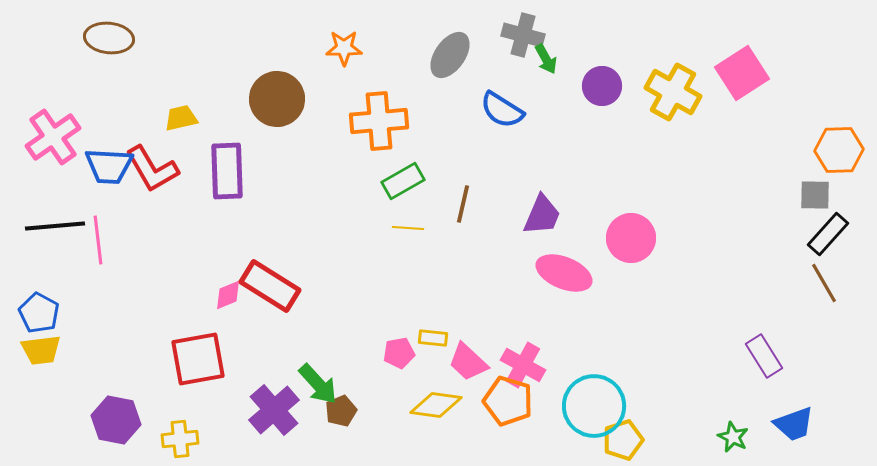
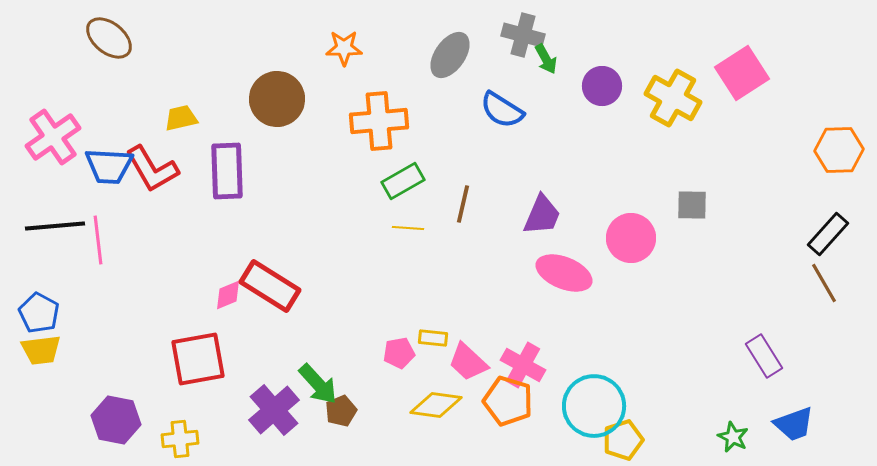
brown ellipse at (109, 38): rotated 33 degrees clockwise
yellow cross at (673, 92): moved 6 px down
gray square at (815, 195): moved 123 px left, 10 px down
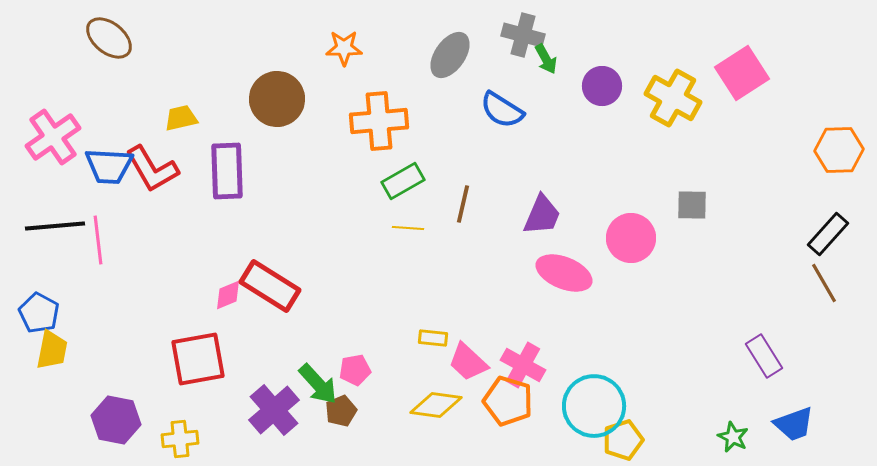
yellow trapezoid at (41, 350): moved 11 px right; rotated 72 degrees counterclockwise
pink pentagon at (399, 353): moved 44 px left, 17 px down
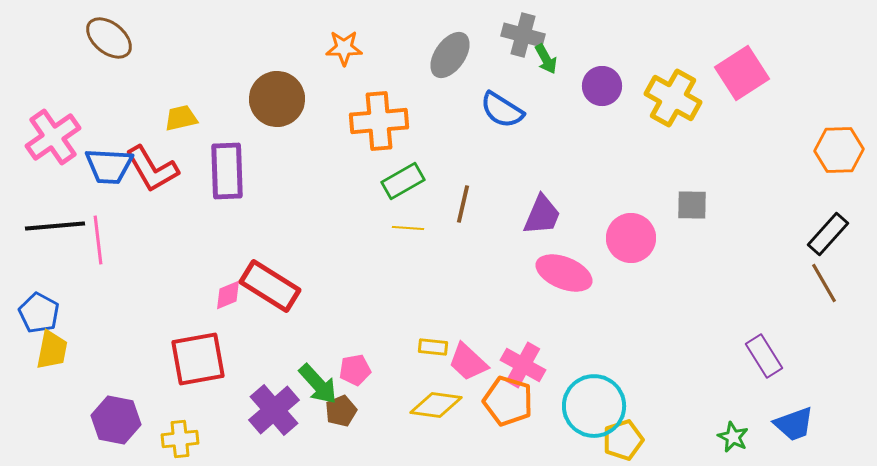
yellow rectangle at (433, 338): moved 9 px down
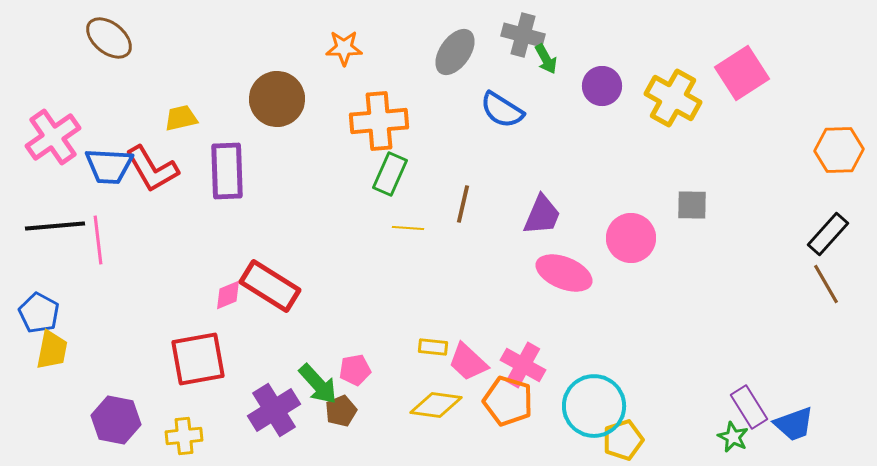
gray ellipse at (450, 55): moved 5 px right, 3 px up
green rectangle at (403, 181): moved 13 px left, 7 px up; rotated 36 degrees counterclockwise
brown line at (824, 283): moved 2 px right, 1 px down
purple rectangle at (764, 356): moved 15 px left, 51 px down
purple cross at (274, 410): rotated 9 degrees clockwise
yellow cross at (180, 439): moved 4 px right, 3 px up
